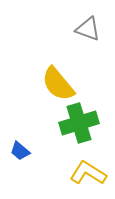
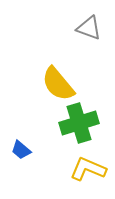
gray triangle: moved 1 px right, 1 px up
blue trapezoid: moved 1 px right, 1 px up
yellow L-shape: moved 4 px up; rotated 9 degrees counterclockwise
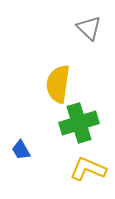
gray triangle: rotated 24 degrees clockwise
yellow semicircle: rotated 48 degrees clockwise
blue trapezoid: rotated 20 degrees clockwise
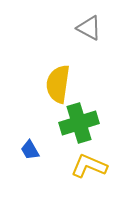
gray triangle: rotated 16 degrees counterclockwise
blue trapezoid: moved 9 px right
yellow L-shape: moved 1 px right, 3 px up
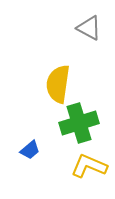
blue trapezoid: rotated 100 degrees counterclockwise
